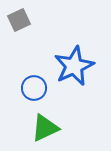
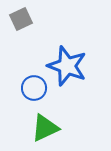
gray square: moved 2 px right, 1 px up
blue star: moved 7 px left; rotated 27 degrees counterclockwise
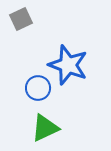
blue star: moved 1 px right, 1 px up
blue circle: moved 4 px right
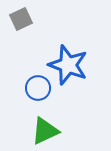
green triangle: moved 3 px down
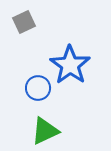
gray square: moved 3 px right, 3 px down
blue star: moved 2 px right; rotated 15 degrees clockwise
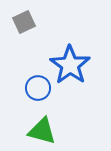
green triangle: moved 3 px left; rotated 40 degrees clockwise
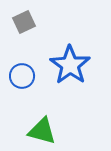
blue circle: moved 16 px left, 12 px up
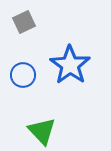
blue circle: moved 1 px right, 1 px up
green triangle: rotated 32 degrees clockwise
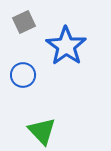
blue star: moved 4 px left, 19 px up
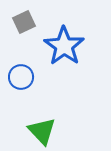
blue star: moved 2 px left
blue circle: moved 2 px left, 2 px down
